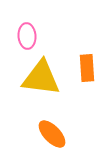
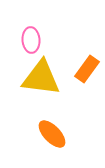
pink ellipse: moved 4 px right, 4 px down
orange rectangle: moved 1 px down; rotated 40 degrees clockwise
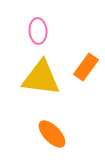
pink ellipse: moved 7 px right, 9 px up
orange rectangle: moved 1 px left, 2 px up
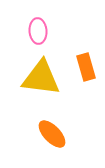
orange rectangle: rotated 52 degrees counterclockwise
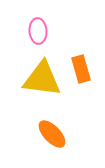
orange rectangle: moved 5 px left, 2 px down
yellow triangle: moved 1 px right, 1 px down
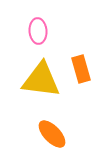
yellow triangle: moved 1 px left, 1 px down
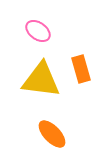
pink ellipse: rotated 50 degrees counterclockwise
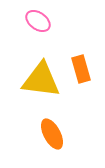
pink ellipse: moved 10 px up
orange ellipse: rotated 16 degrees clockwise
